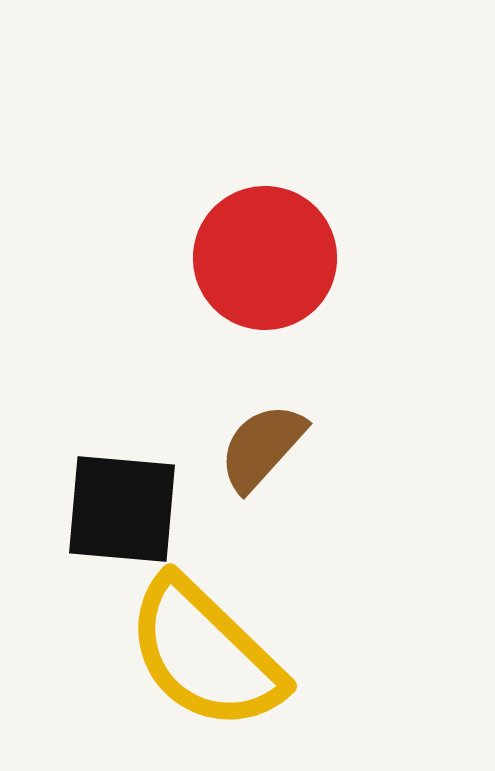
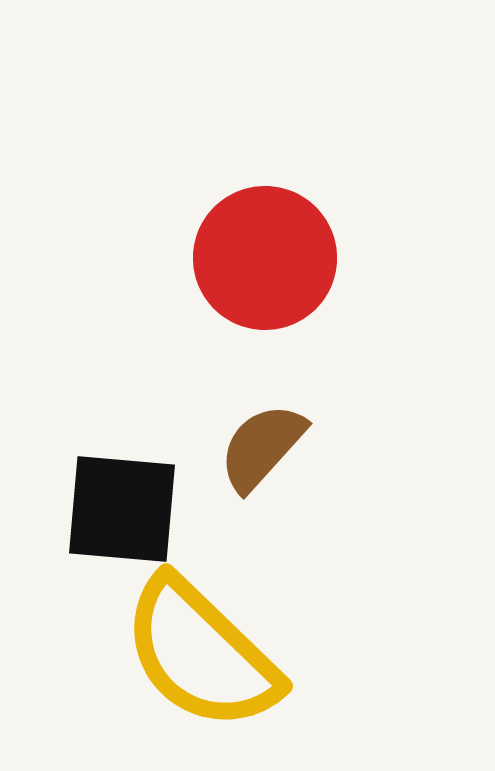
yellow semicircle: moved 4 px left
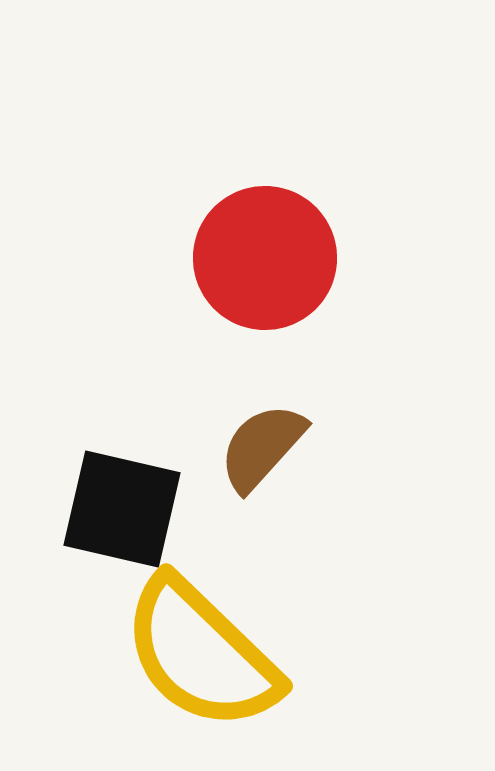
black square: rotated 8 degrees clockwise
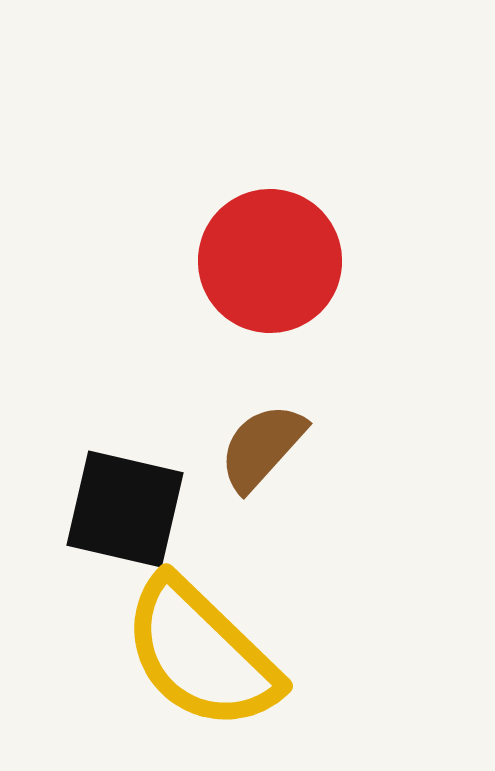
red circle: moved 5 px right, 3 px down
black square: moved 3 px right
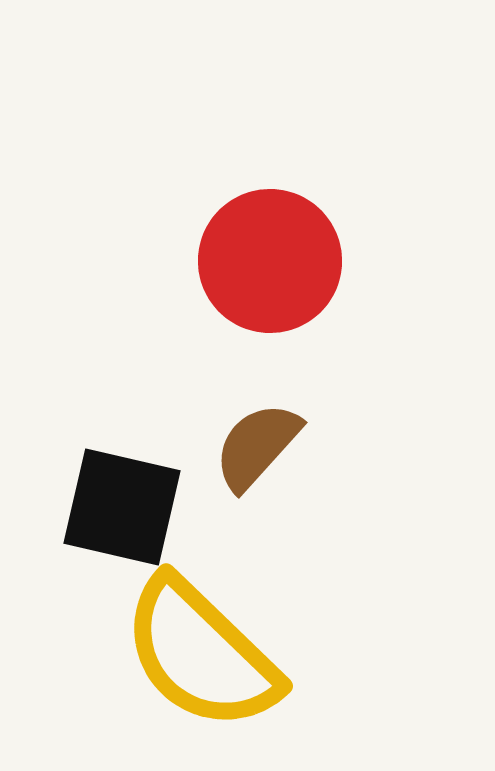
brown semicircle: moved 5 px left, 1 px up
black square: moved 3 px left, 2 px up
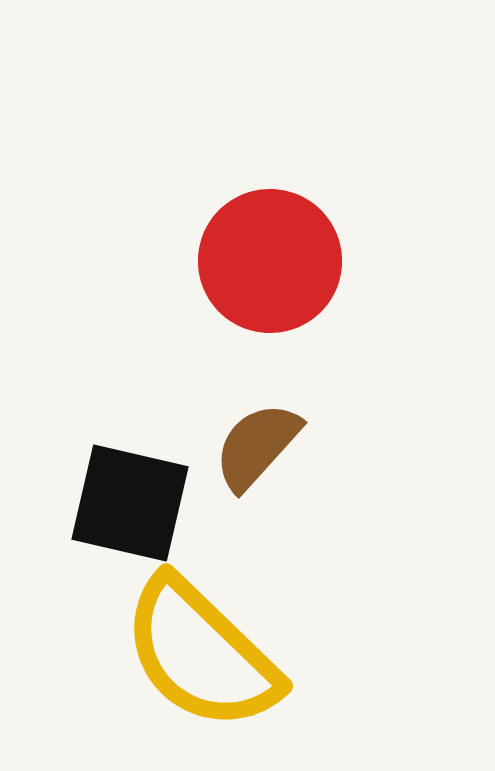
black square: moved 8 px right, 4 px up
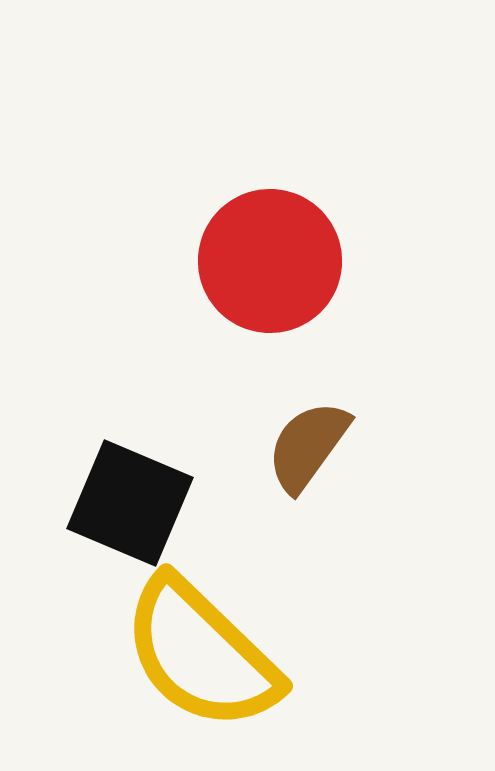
brown semicircle: moved 51 px right; rotated 6 degrees counterclockwise
black square: rotated 10 degrees clockwise
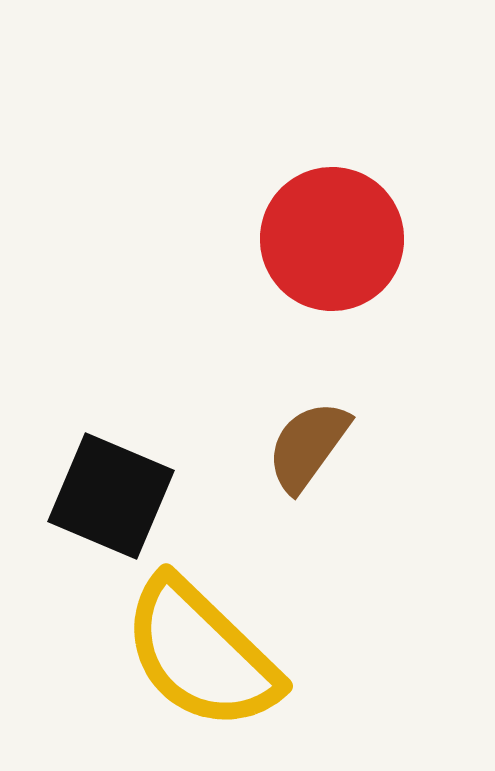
red circle: moved 62 px right, 22 px up
black square: moved 19 px left, 7 px up
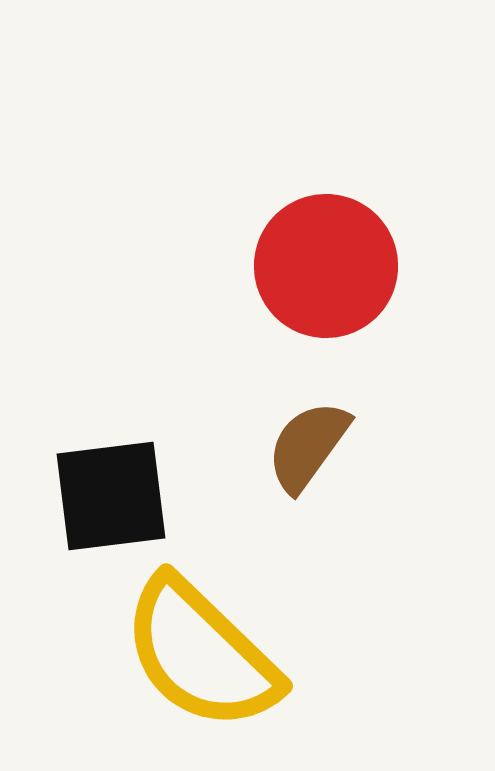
red circle: moved 6 px left, 27 px down
black square: rotated 30 degrees counterclockwise
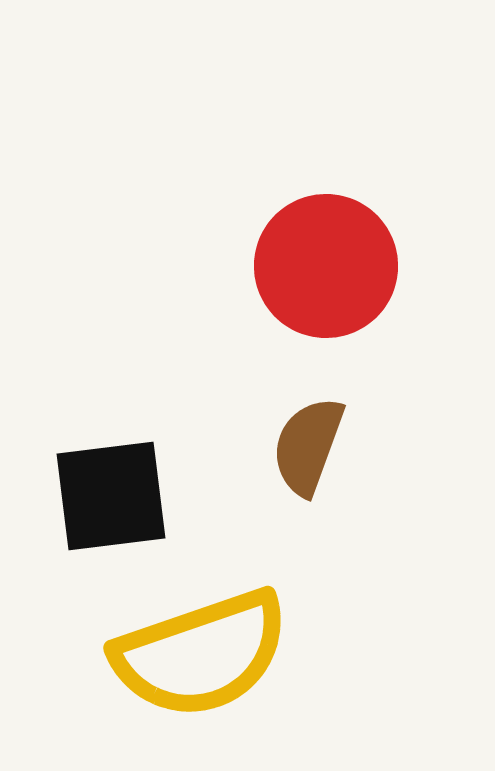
brown semicircle: rotated 16 degrees counterclockwise
yellow semicircle: rotated 63 degrees counterclockwise
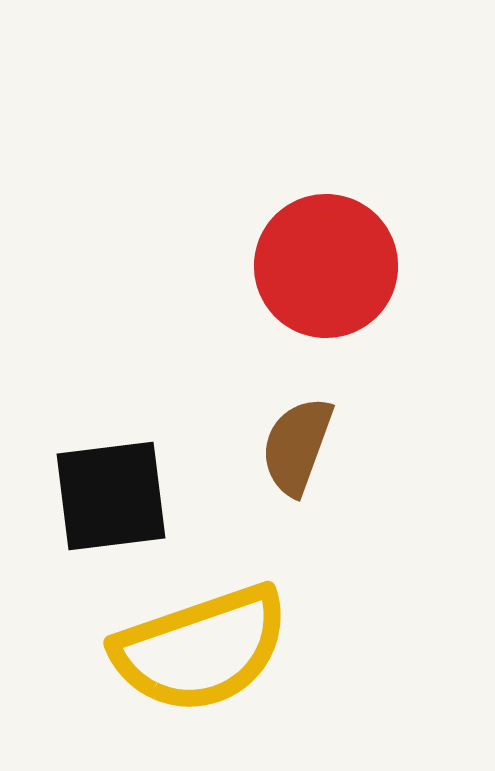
brown semicircle: moved 11 px left
yellow semicircle: moved 5 px up
